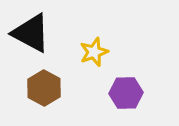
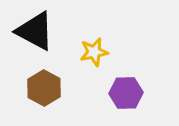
black triangle: moved 4 px right, 2 px up
yellow star: rotated 8 degrees clockwise
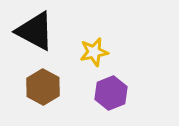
brown hexagon: moved 1 px left, 1 px up
purple hexagon: moved 15 px left; rotated 20 degrees counterclockwise
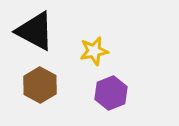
yellow star: moved 1 px up
brown hexagon: moved 3 px left, 2 px up
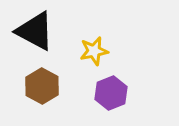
brown hexagon: moved 2 px right, 1 px down
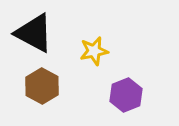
black triangle: moved 1 px left, 2 px down
purple hexagon: moved 15 px right, 2 px down
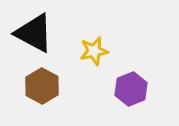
purple hexagon: moved 5 px right, 6 px up
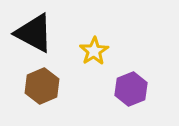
yellow star: rotated 20 degrees counterclockwise
brown hexagon: rotated 8 degrees clockwise
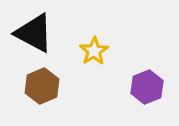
purple hexagon: moved 16 px right, 2 px up
